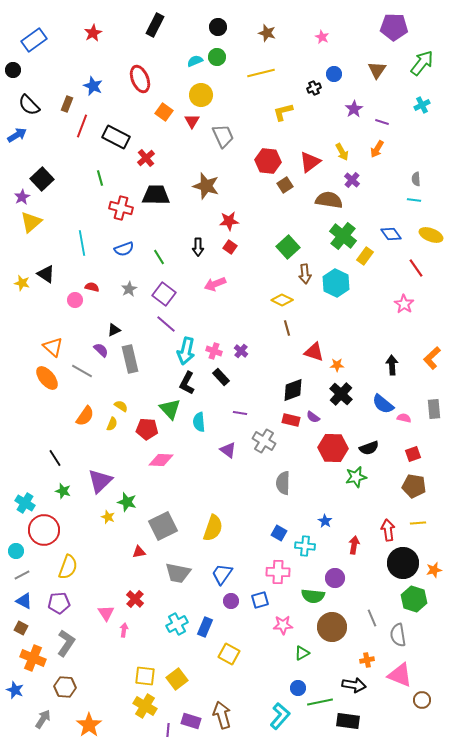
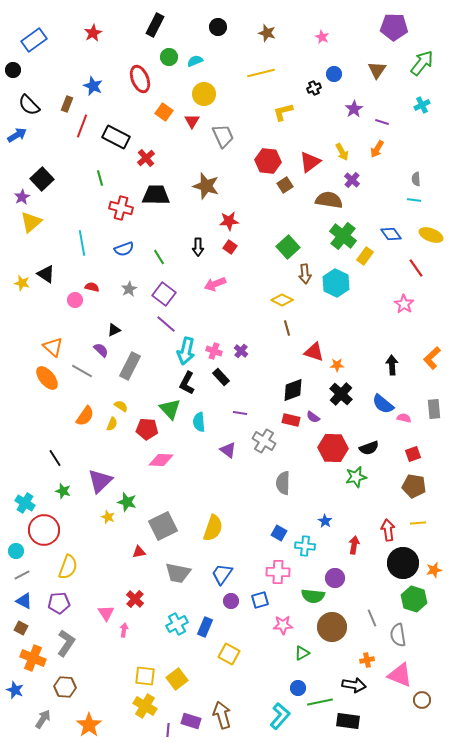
green circle at (217, 57): moved 48 px left
yellow circle at (201, 95): moved 3 px right, 1 px up
gray rectangle at (130, 359): moved 7 px down; rotated 40 degrees clockwise
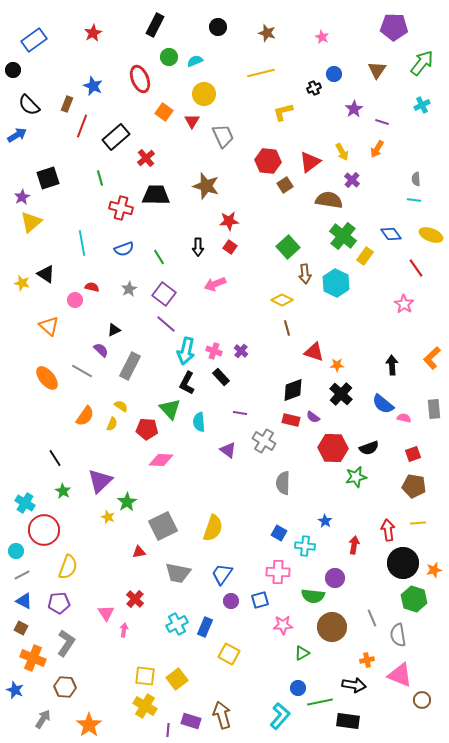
black rectangle at (116, 137): rotated 68 degrees counterclockwise
black square at (42, 179): moved 6 px right, 1 px up; rotated 25 degrees clockwise
orange triangle at (53, 347): moved 4 px left, 21 px up
green star at (63, 491): rotated 14 degrees clockwise
green star at (127, 502): rotated 24 degrees clockwise
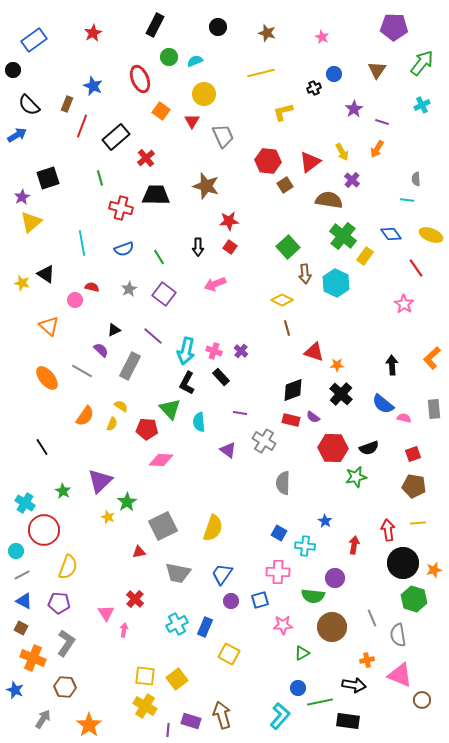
orange square at (164, 112): moved 3 px left, 1 px up
cyan line at (414, 200): moved 7 px left
purple line at (166, 324): moved 13 px left, 12 px down
black line at (55, 458): moved 13 px left, 11 px up
purple pentagon at (59, 603): rotated 10 degrees clockwise
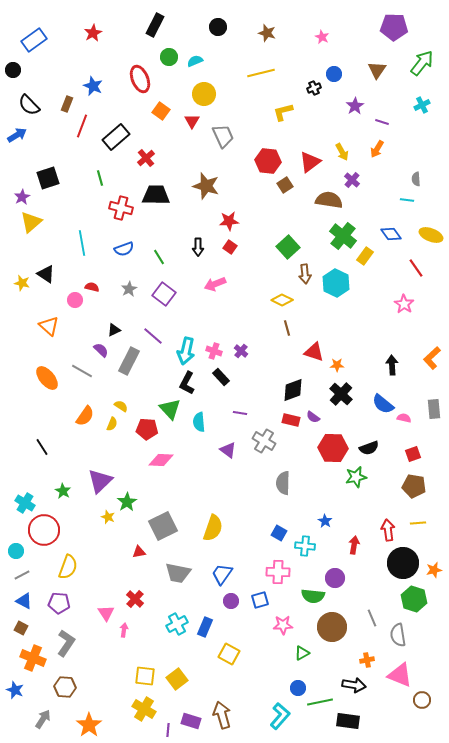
purple star at (354, 109): moved 1 px right, 3 px up
gray rectangle at (130, 366): moved 1 px left, 5 px up
yellow cross at (145, 706): moved 1 px left, 3 px down
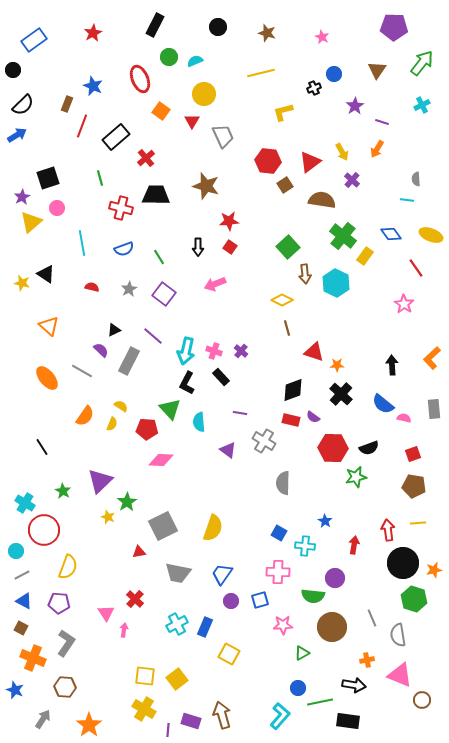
black semicircle at (29, 105): moved 6 px left; rotated 90 degrees counterclockwise
brown semicircle at (329, 200): moved 7 px left
pink circle at (75, 300): moved 18 px left, 92 px up
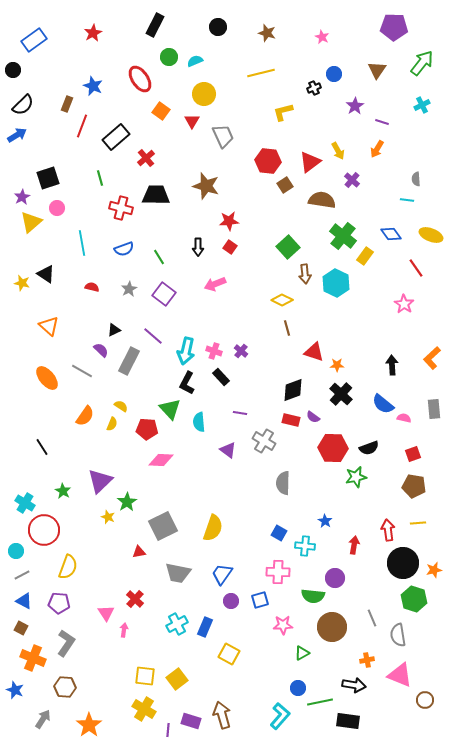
red ellipse at (140, 79): rotated 12 degrees counterclockwise
yellow arrow at (342, 152): moved 4 px left, 1 px up
brown circle at (422, 700): moved 3 px right
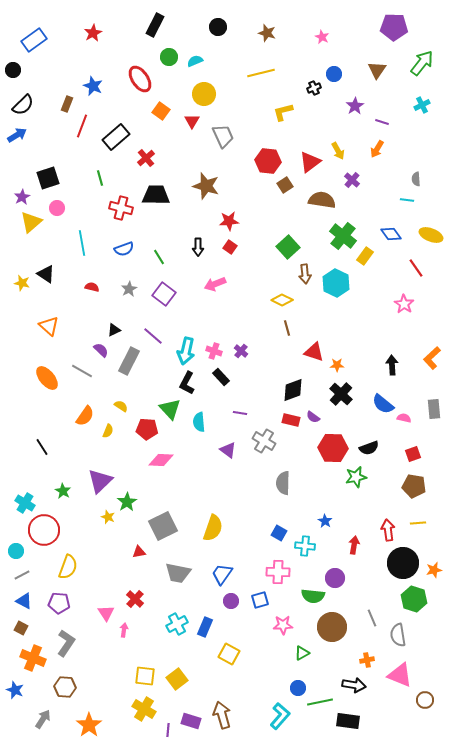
yellow semicircle at (112, 424): moved 4 px left, 7 px down
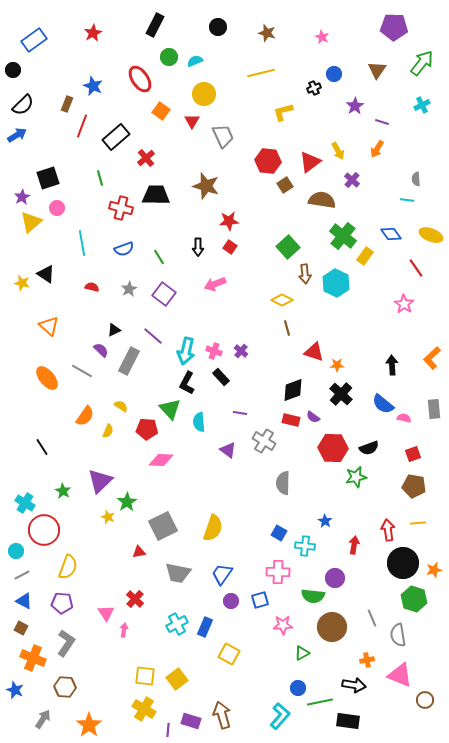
purple pentagon at (59, 603): moved 3 px right
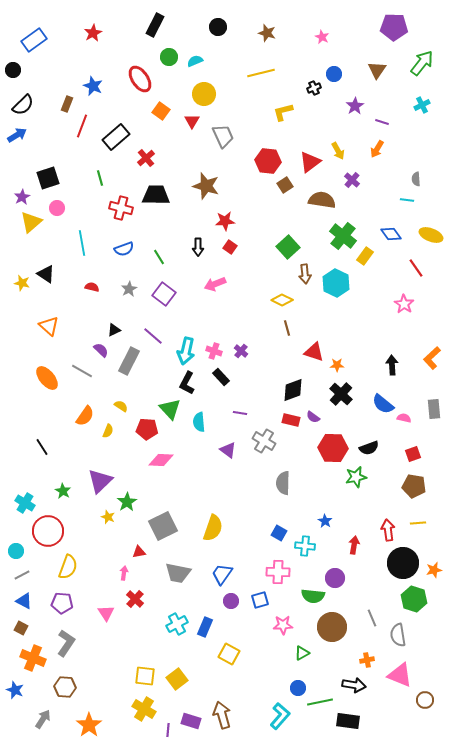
red star at (229, 221): moved 4 px left
red circle at (44, 530): moved 4 px right, 1 px down
pink arrow at (124, 630): moved 57 px up
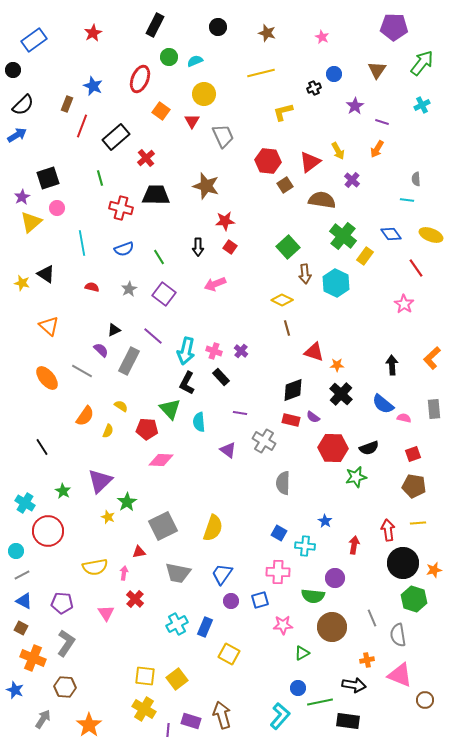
red ellipse at (140, 79): rotated 56 degrees clockwise
yellow semicircle at (68, 567): moved 27 px right; rotated 60 degrees clockwise
